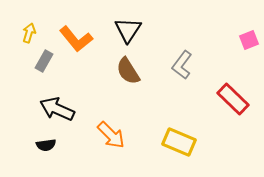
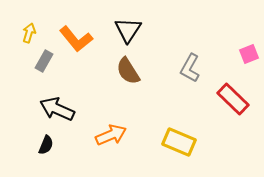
pink square: moved 14 px down
gray L-shape: moved 8 px right, 3 px down; rotated 8 degrees counterclockwise
orange arrow: rotated 68 degrees counterclockwise
black semicircle: rotated 60 degrees counterclockwise
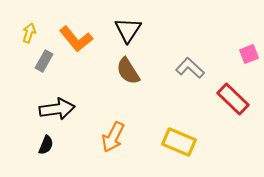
gray L-shape: rotated 104 degrees clockwise
black arrow: rotated 148 degrees clockwise
orange arrow: moved 2 px right, 2 px down; rotated 140 degrees clockwise
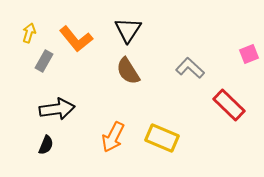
red rectangle: moved 4 px left, 6 px down
yellow rectangle: moved 17 px left, 4 px up
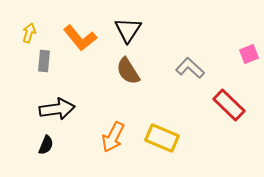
orange L-shape: moved 4 px right, 1 px up
gray rectangle: rotated 25 degrees counterclockwise
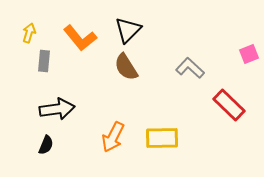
black triangle: rotated 12 degrees clockwise
brown semicircle: moved 2 px left, 4 px up
yellow rectangle: rotated 24 degrees counterclockwise
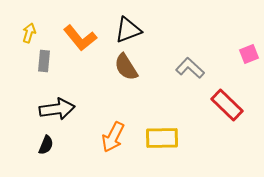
black triangle: rotated 24 degrees clockwise
red rectangle: moved 2 px left
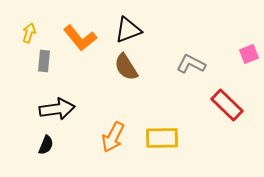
gray L-shape: moved 1 px right, 4 px up; rotated 16 degrees counterclockwise
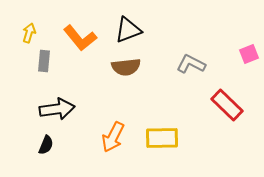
brown semicircle: rotated 64 degrees counterclockwise
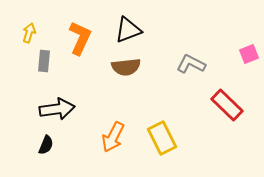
orange L-shape: rotated 116 degrees counterclockwise
yellow rectangle: rotated 64 degrees clockwise
